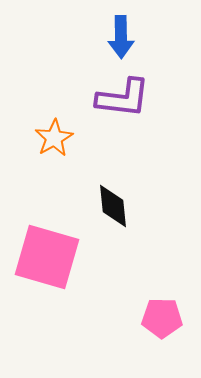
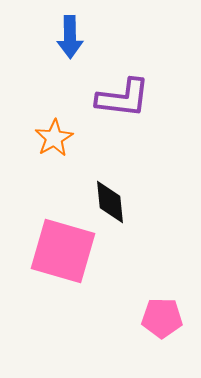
blue arrow: moved 51 px left
black diamond: moved 3 px left, 4 px up
pink square: moved 16 px right, 6 px up
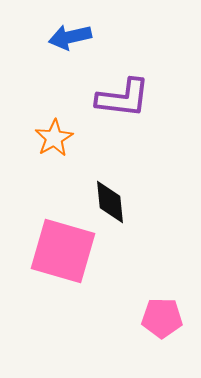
blue arrow: rotated 78 degrees clockwise
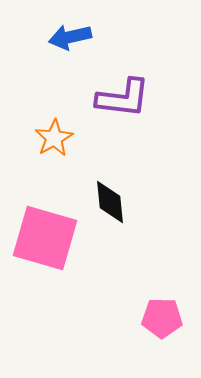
pink square: moved 18 px left, 13 px up
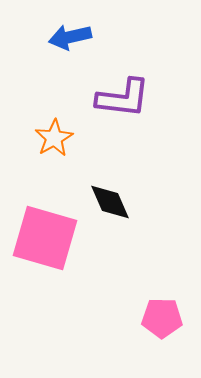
black diamond: rotated 18 degrees counterclockwise
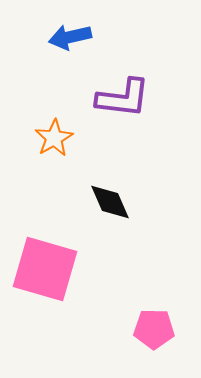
pink square: moved 31 px down
pink pentagon: moved 8 px left, 11 px down
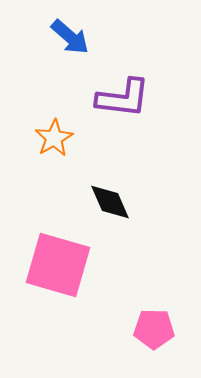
blue arrow: rotated 126 degrees counterclockwise
pink square: moved 13 px right, 4 px up
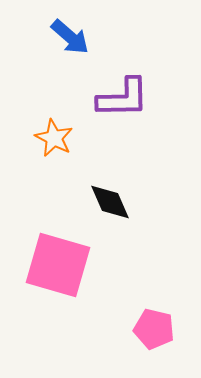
purple L-shape: rotated 8 degrees counterclockwise
orange star: rotated 15 degrees counterclockwise
pink pentagon: rotated 12 degrees clockwise
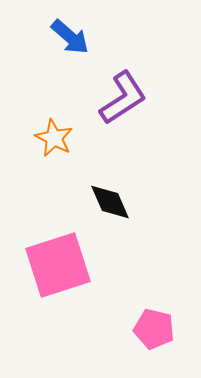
purple L-shape: rotated 32 degrees counterclockwise
pink square: rotated 34 degrees counterclockwise
